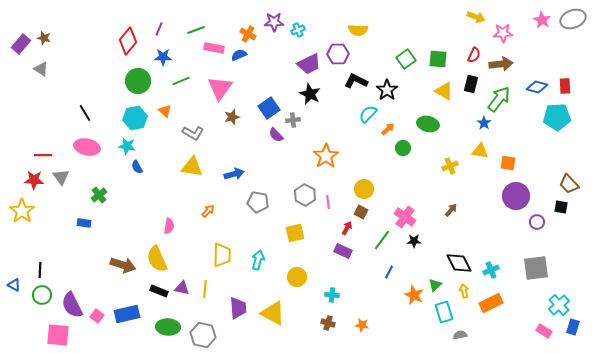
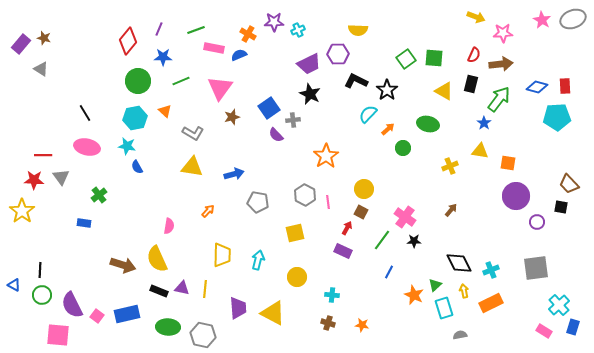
green square at (438, 59): moved 4 px left, 1 px up
cyan rectangle at (444, 312): moved 4 px up
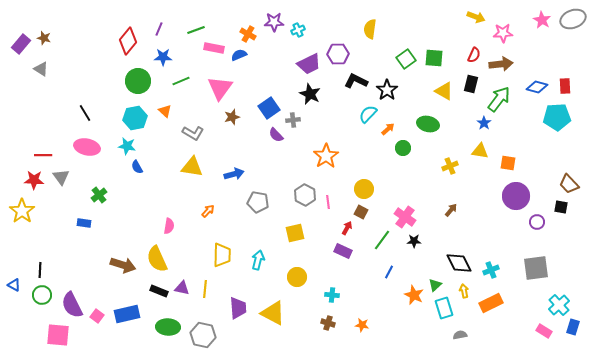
yellow semicircle at (358, 30): moved 12 px right, 1 px up; rotated 96 degrees clockwise
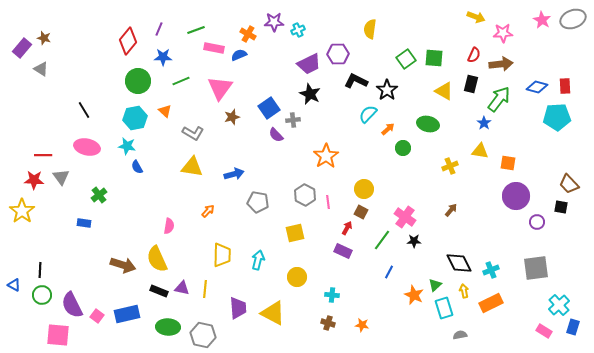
purple rectangle at (21, 44): moved 1 px right, 4 px down
black line at (85, 113): moved 1 px left, 3 px up
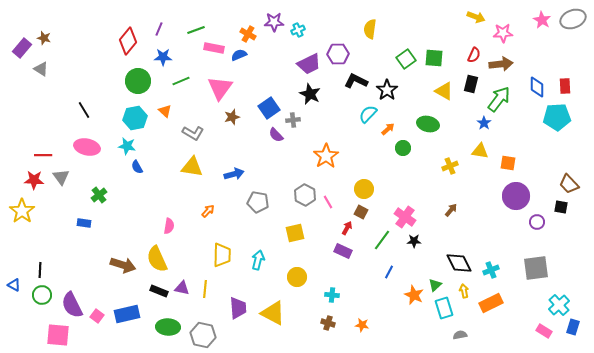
blue diamond at (537, 87): rotated 75 degrees clockwise
pink line at (328, 202): rotated 24 degrees counterclockwise
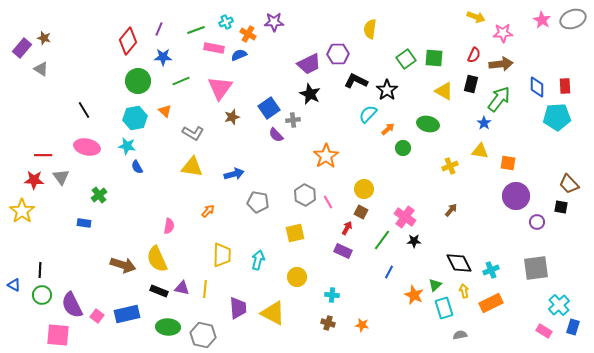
cyan cross at (298, 30): moved 72 px left, 8 px up
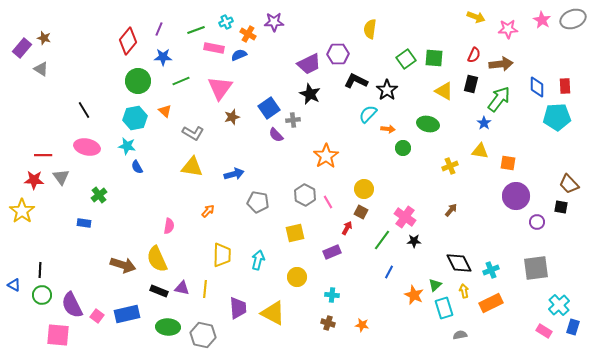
pink star at (503, 33): moved 5 px right, 4 px up
orange arrow at (388, 129): rotated 48 degrees clockwise
purple rectangle at (343, 251): moved 11 px left, 1 px down; rotated 48 degrees counterclockwise
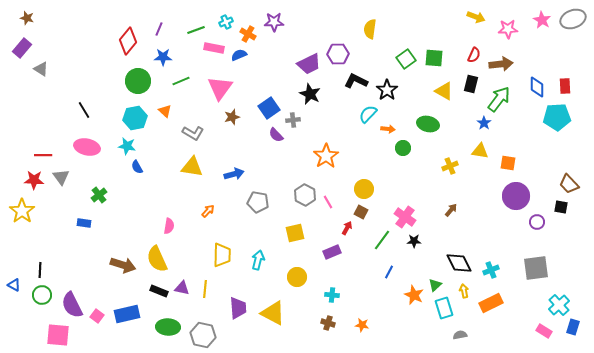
brown star at (44, 38): moved 17 px left, 20 px up
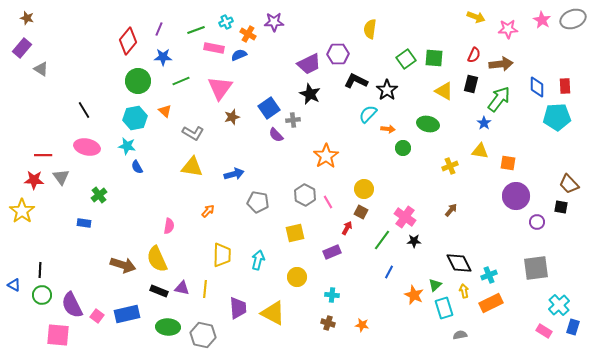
cyan cross at (491, 270): moved 2 px left, 5 px down
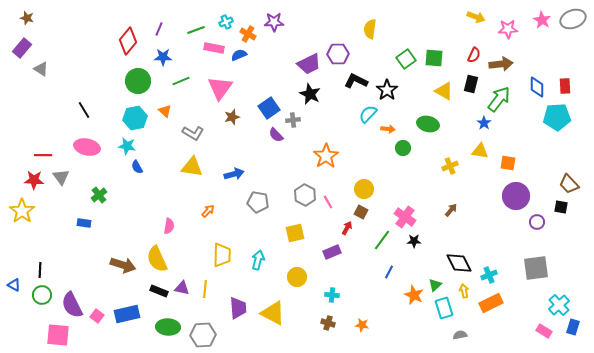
gray hexagon at (203, 335): rotated 15 degrees counterclockwise
